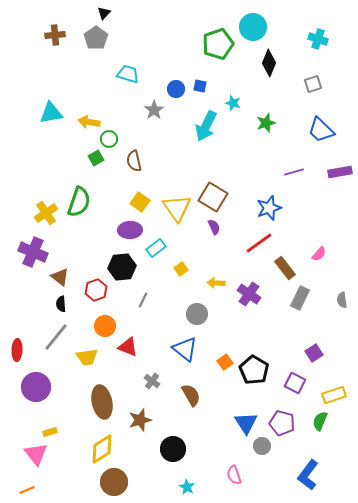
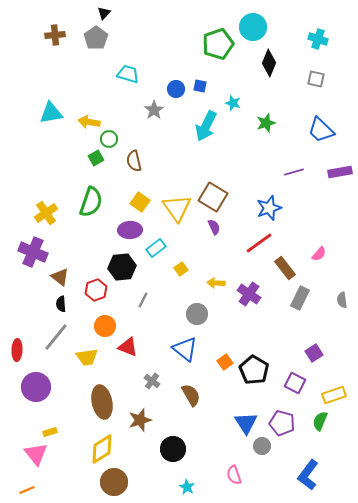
gray square at (313, 84): moved 3 px right, 5 px up; rotated 30 degrees clockwise
green semicircle at (79, 202): moved 12 px right
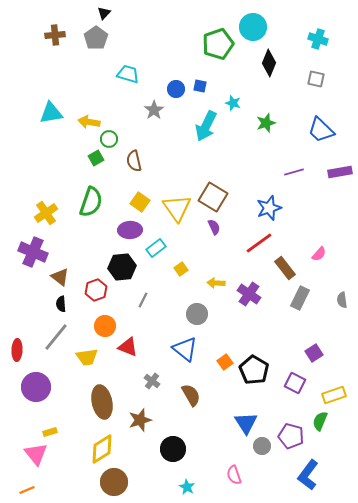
purple pentagon at (282, 423): moved 9 px right, 13 px down
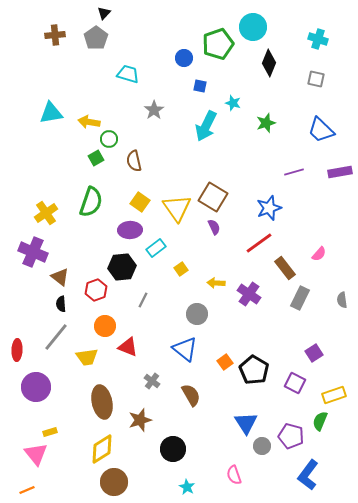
blue circle at (176, 89): moved 8 px right, 31 px up
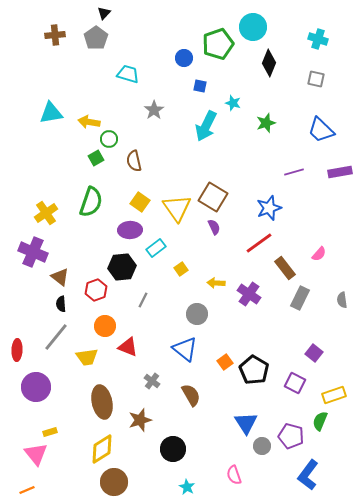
purple square at (314, 353): rotated 18 degrees counterclockwise
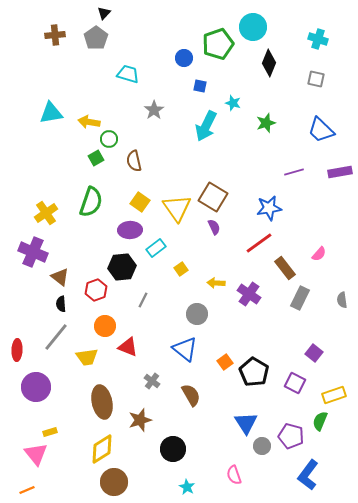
blue star at (269, 208): rotated 10 degrees clockwise
black pentagon at (254, 370): moved 2 px down
